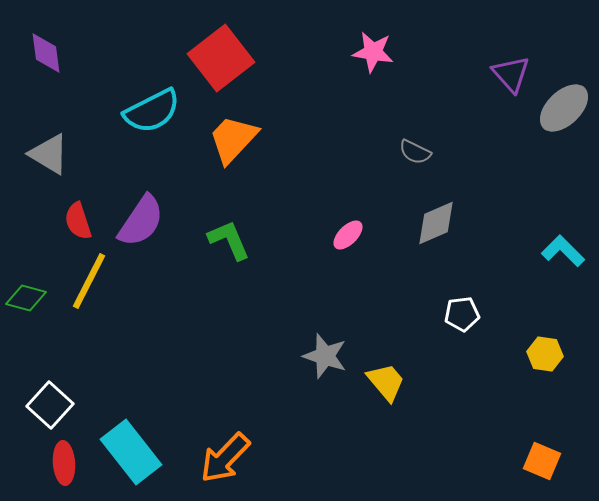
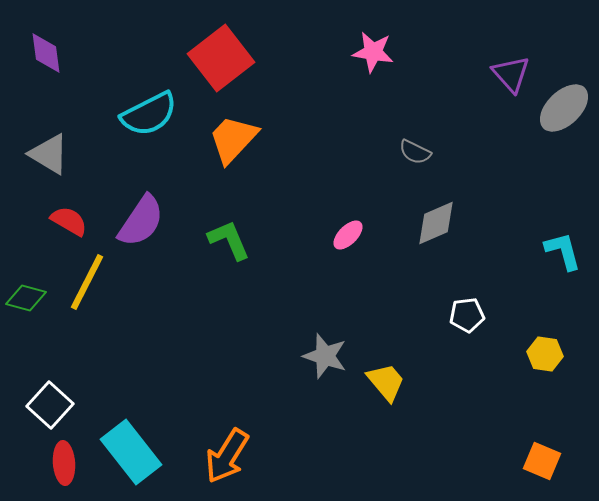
cyan semicircle: moved 3 px left, 3 px down
red semicircle: moved 9 px left; rotated 138 degrees clockwise
cyan L-shape: rotated 30 degrees clockwise
yellow line: moved 2 px left, 1 px down
white pentagon: moved 5 px right, 1 px down
orange arrow: moved 2 px right, 2 px up; rotated 12 degrees counterclockwise
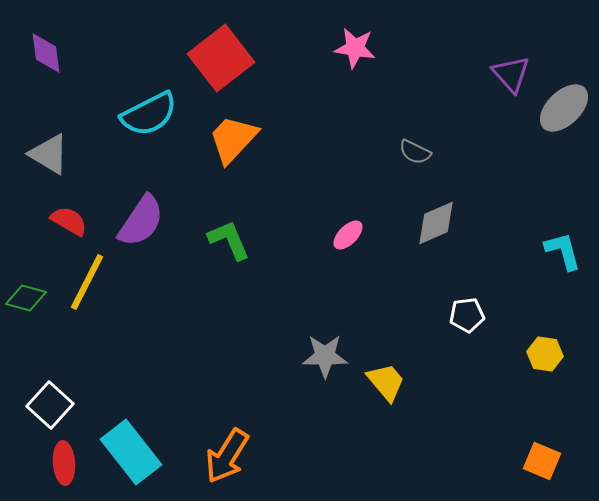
pink star: moved 18 px left, 4 px up
gray star: rotated 18 degrees counterclockwise
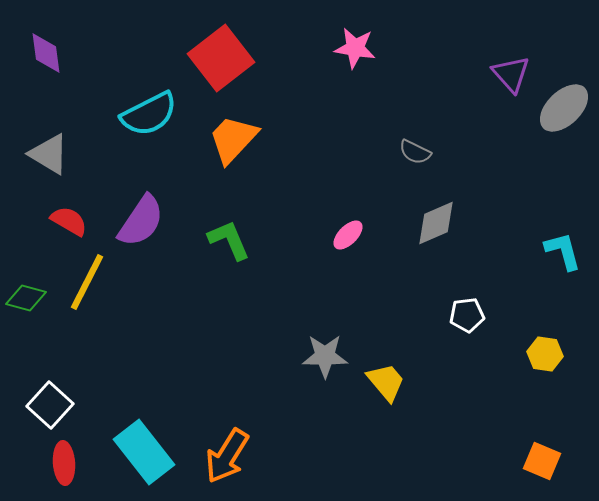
cyan rectangle: moved 13 px right
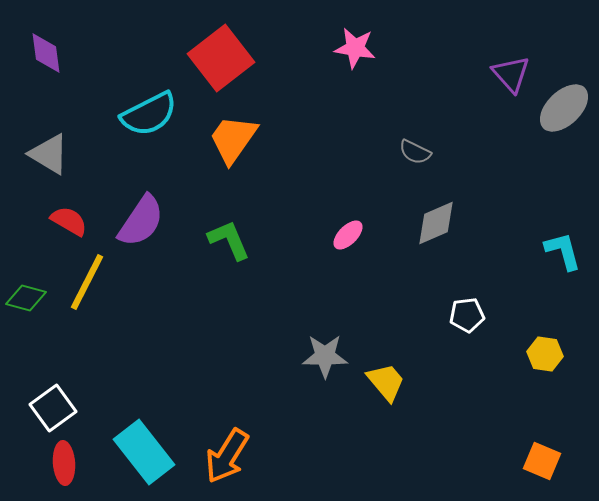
orange trapezoid: rotated 8 degrees counterclockwise
white square: moved 3 px right, 3 px down; rotated 12 degrees clockwise
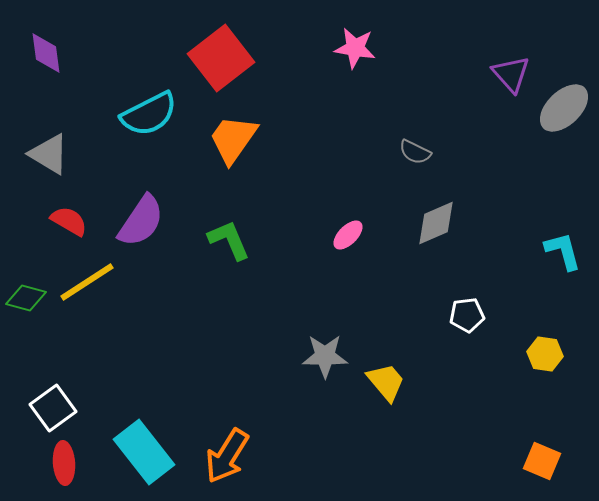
yellow line: rotated 30 degrees clockwise
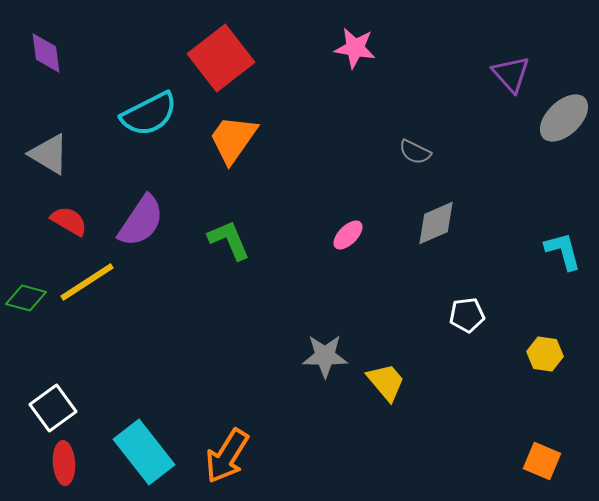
gray ellipse: moved 10 px down
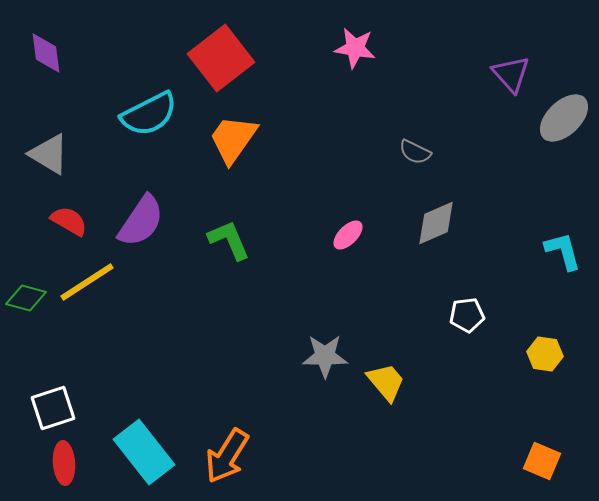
white square: rotated 18 degrees clockwise
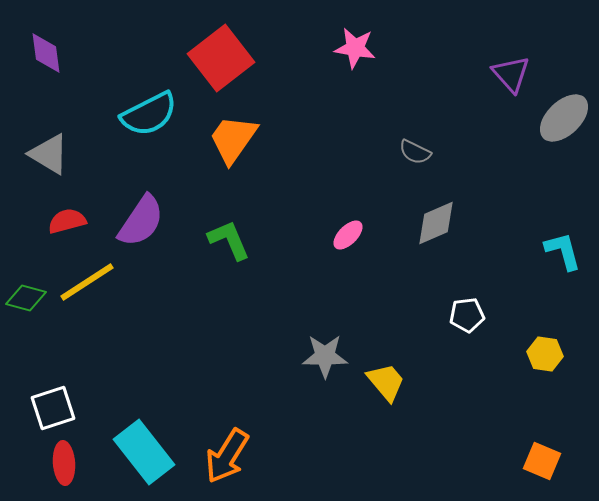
red semicircle: moved 2 px left; rotated 45 degrees counterclockwise
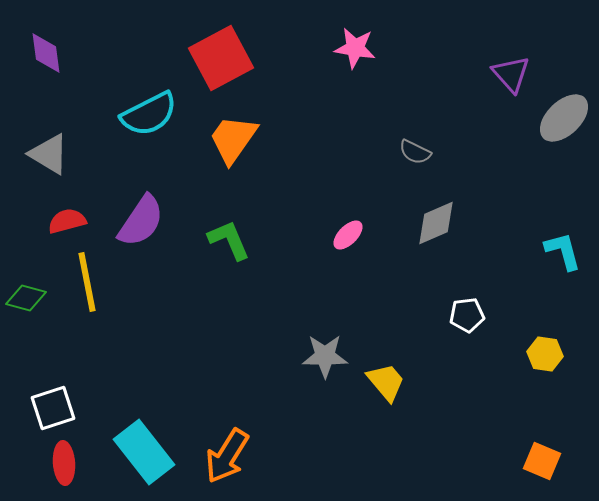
red square: rotated 10 degrees clockwise
yellow line: rotated 68 degrees counterclockwise
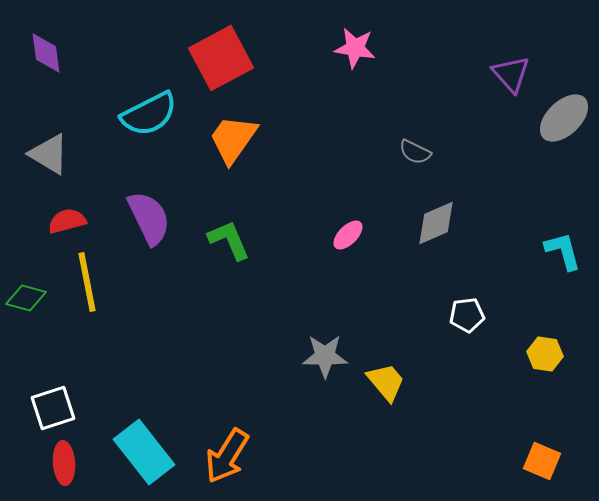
purple semicircle: moved 8 px right, 3 px up; rotated 60 degrees counterclockwise
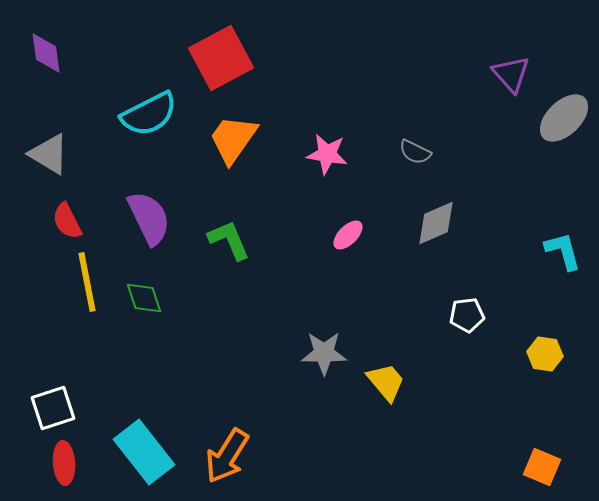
pink star: moved 28 px left, 106 px down
red semicircle: rotated 102 degrees counterclockwise
green diamond: moved 118 px right; rotated 57 degrees clockwise
gray star: moved 1 px left, 3 px up
orange square: moved 6 px down
